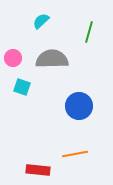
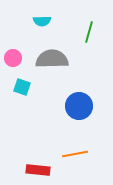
cyan semicircle: moved 1 px right; rotated 138 degrees counterclockwise
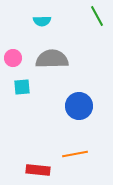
green line: moved 8 px right, 16 px up; rotated 45 degrees counterclockwise
cyan square: rotated 24 degrees counterclockwise
